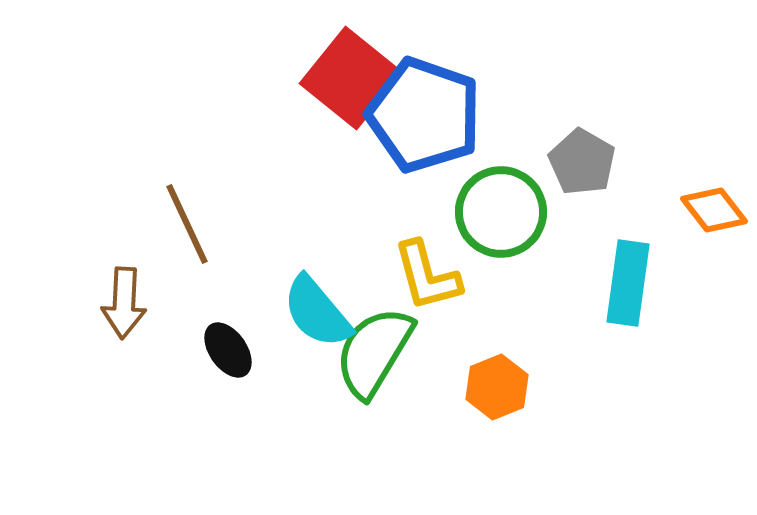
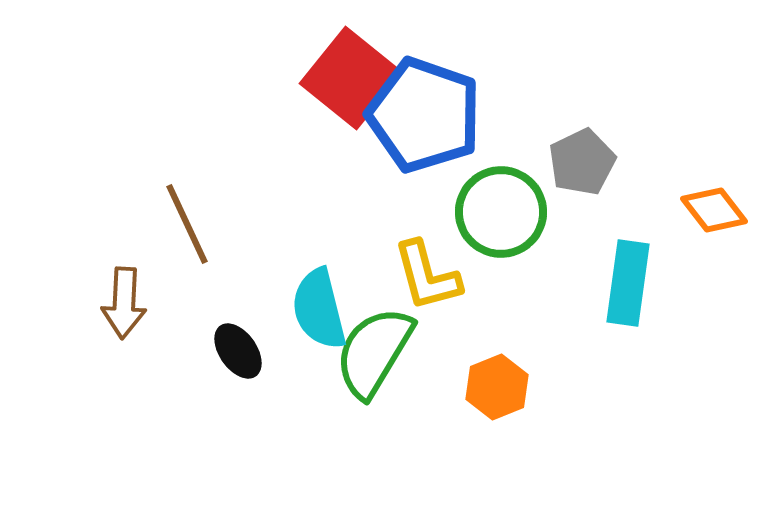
gray pentagon: rotated 16 degrees clockwise
cyan semicircle: moved 2 px right, 3 px up; rotated 26 degrees clockwise
black ellipse: moved 10 px right, 1 px down
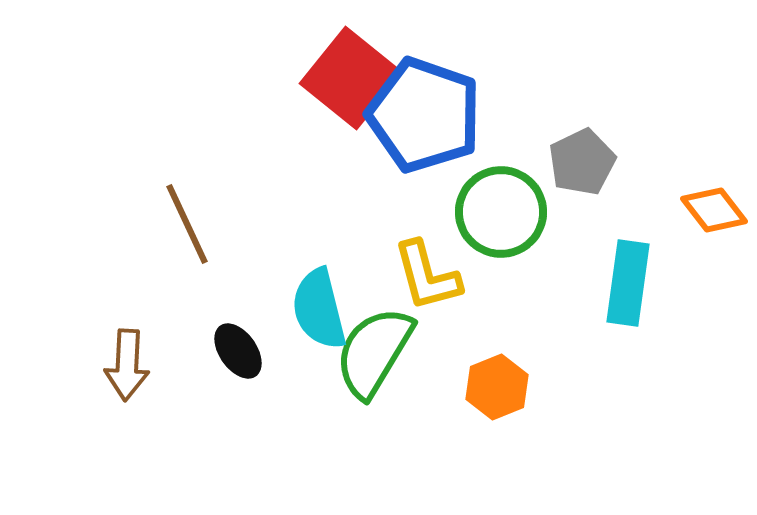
brown arrow: moved 3 px right, 62 px down
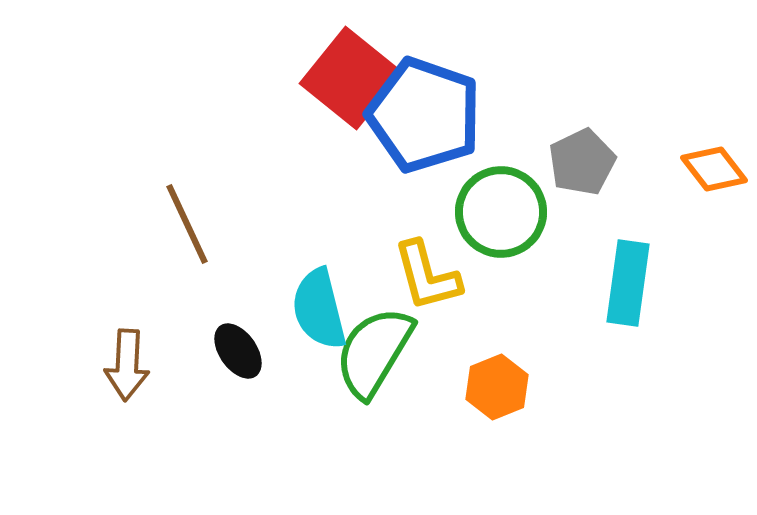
orange diamond: moved 41 px up
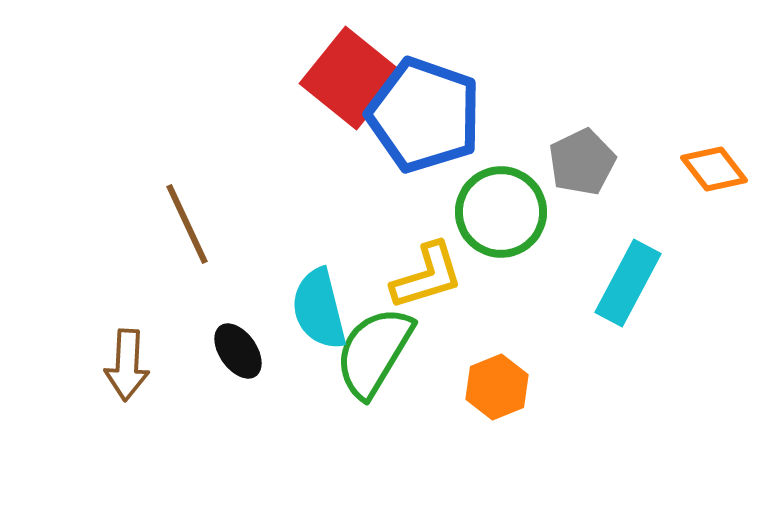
yellow L-shape: rotated 92 degrees counterclockwise
cyan rectangle: rotated 20 degrees clockwise
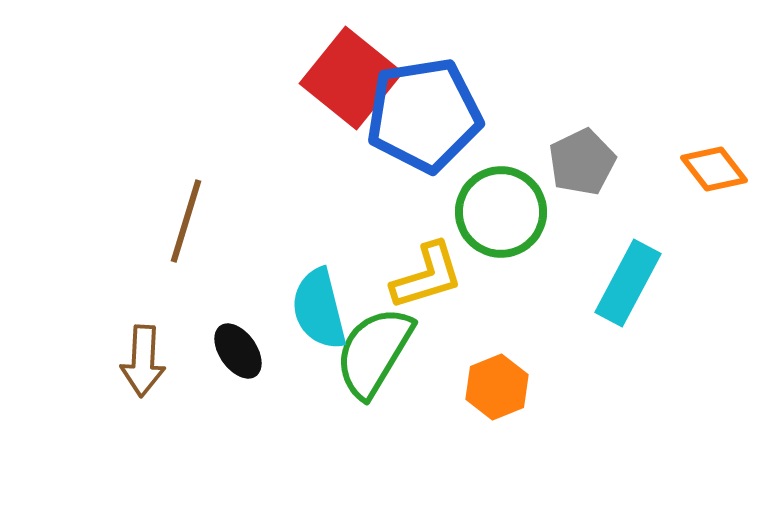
blue pentagon: rotated 28 degrees counterclockwise
brown line: moved 1 px left, 3 px up; rotated 42 degrees clockwise
brown arrow: moved 16 px right, 4 px up
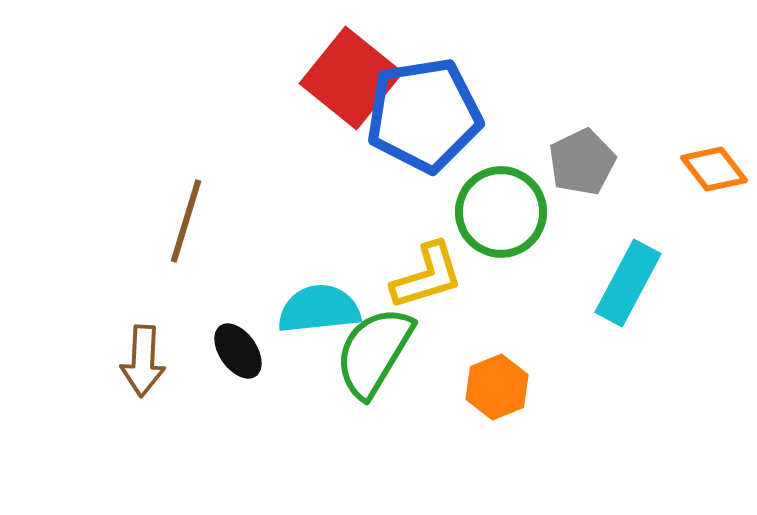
cyan semicircle: rotated 98 degrees clockwise
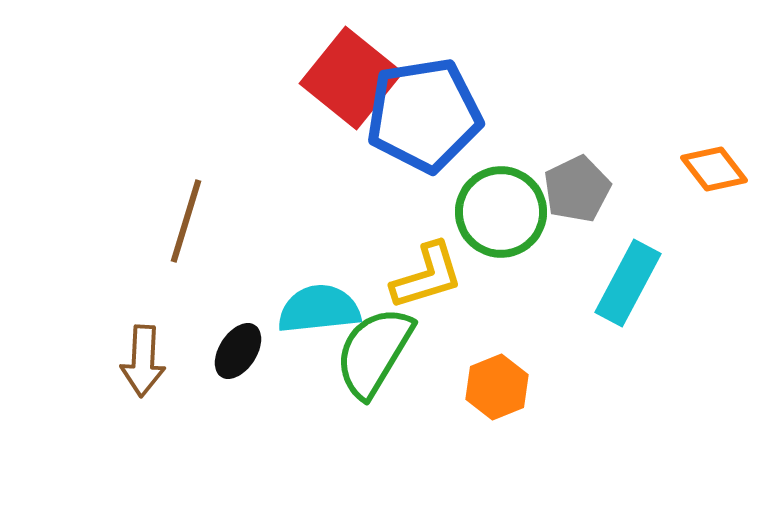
gray pentagon: moved 5 px left, 27 px down
black ellipse: rotated 68 degrees clockwise
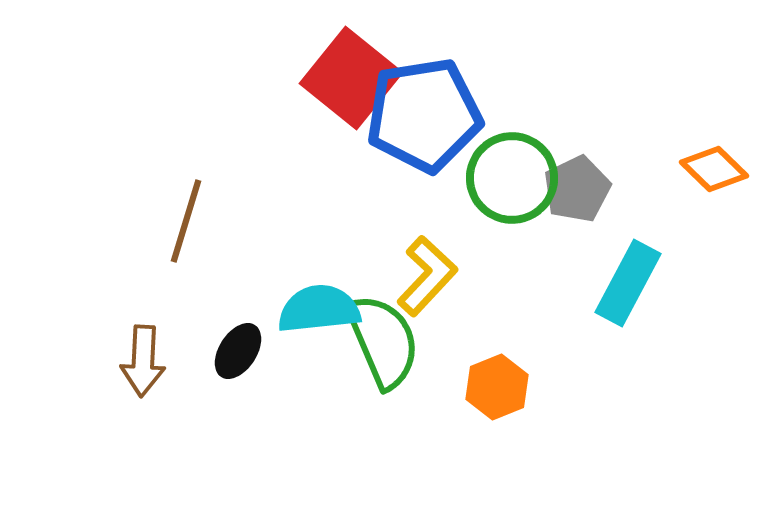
orange diamond: rotated 8 degrees counterclockwise
green circle: moved 11 px right, 34 px up
yellow L-shape: rotated 30 degrees counterclockwise
green semicircle: moved 9 px right, 11 px up; rotated 126 degrees clockwise
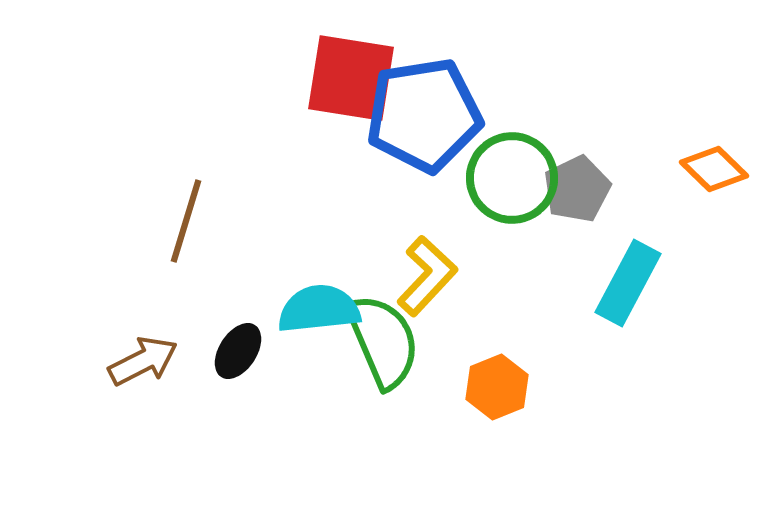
red square: rotated 30 degrees counterclockwise
brown arrow: rotated 120 degrees counterclockwise
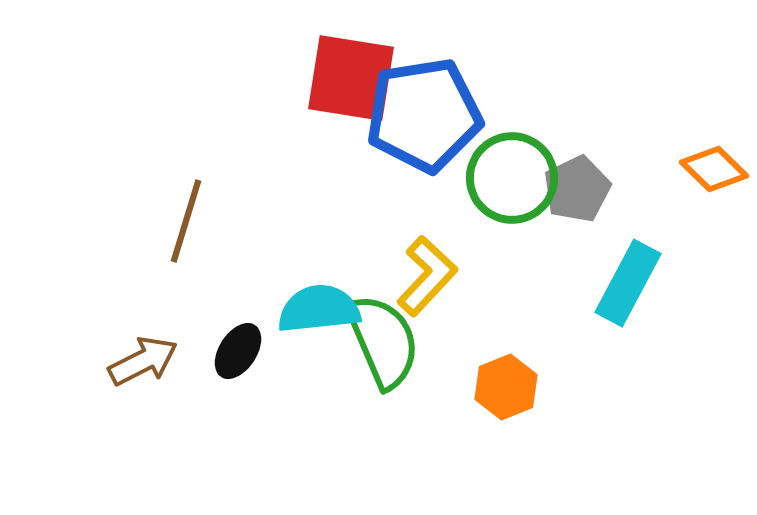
orange hexagon: moved 9 px right
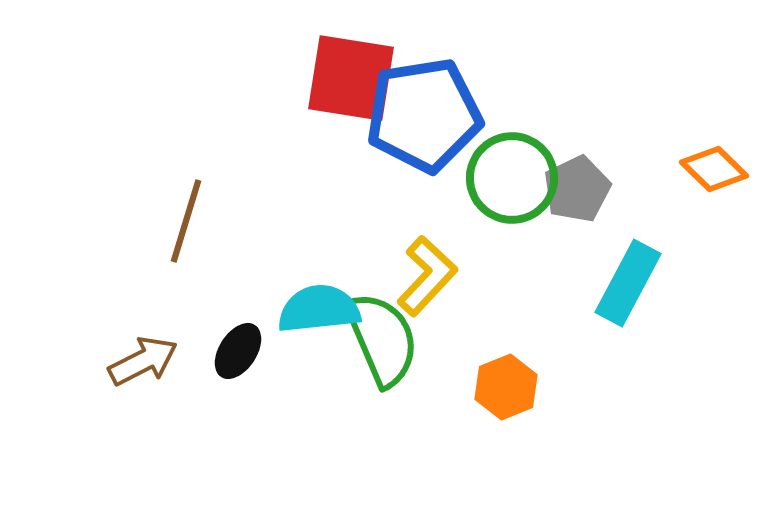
green semicircle: moved 1 px left, 2 px up
